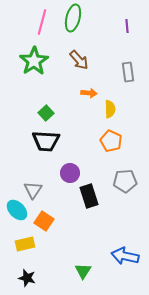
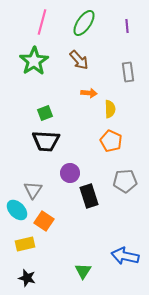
green ellipse: moved 11 px right, 5 px down; rotated 20 degrees clockwise
green square: moved 1 px left; rotated 21 degrees clockwise
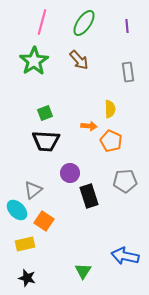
orange arrow: moved 33 px down
gray triangle: rotated 18 degrees clockwise
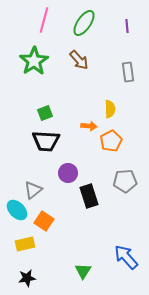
pink line: moved 2 px right, 2 px up
orange pentagon: rotated 20 degrees clockwise
purple circle: moved 2 px left
blue arrow: moved 1 px right, 1 px down; rotated 36 degrees clockwise
black star: rotated 24 degrees counterclockwise
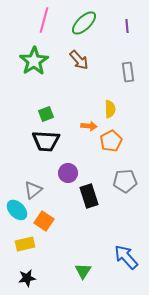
green ellipse: rotated 12 degrees clockwise
green square: moved 1 px right, 1 px down
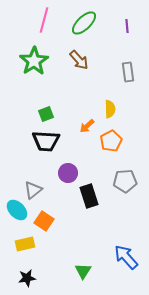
orange arrow: moved 2 px left; rotated 133 degrees clockwise
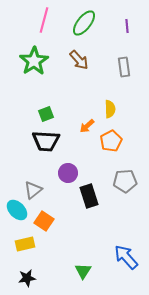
green ellipse: rotated 8 degrees counterclockwise
gray rectangle: moved 4 px left, 5 px up
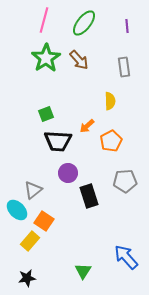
green star: moved 12 px right, 3 px up
yellow semicircle: moved 8 px up
black trapezoid: moved 12 px right
yellow rectangle: moved 5 px right, 3 px up; rotated 36 degrees counterclockwise
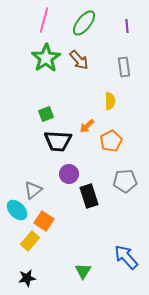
purple circle: moved 1 px right, 1 px down
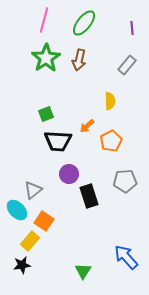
purple line: moved 5 px right, 2 px down
brown arrow: rotated 55 degrees clockwise
gray rectangle: moved 3 px right, 2 px up; rotated 48 degrees clockwise
black star: moved 5 px left, 13 px up
